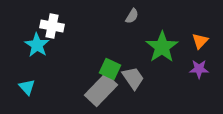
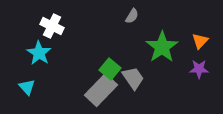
white cross: rotated 15 degrees clockwise
cyan star: moved 2 px right, 8 px down
green square: rotated 15 degrees clockwise
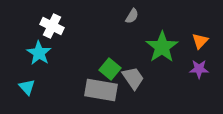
gray rectangle: rotated 56 degrees clockwise
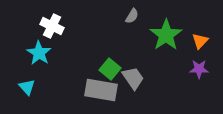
green star: moved 4 px right, 12 px up
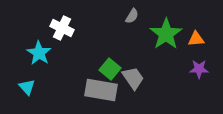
white cross: moved 10 px right, 2 px down
green star: moved 1 px up
orange triangle: moved 4 px left, 2 px up; rotated 42 degrees clockwise
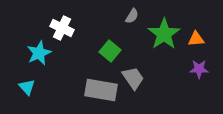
green star: moved 2 px left
cyan star: rotated 15 degrees clockwise
green square: moved 18 px up
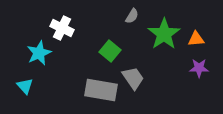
purple star: moved 1 px up
cyan triangle: moved 2 px left, 1 px up
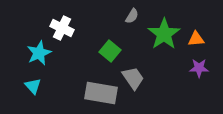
cyan triangle: moved 8 px right
gray rectangle: moved 3 px down
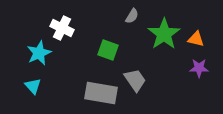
orange triangle: rotated 18 degrees clockwise
green square: moved 2 px left, 1 px up; rotated 20 degrees counterclockwise
gray trapezoid: moved 2 px right, 2 px down
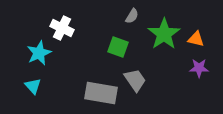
green square: moved 10 px right, 3 px up
